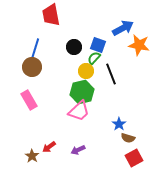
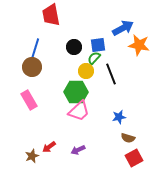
blue square: rotated 28 degrees counterclockwise
green hexagon: moved 6 px left; rotated 15 degrees clockwise
blue star: moved 7 px up; rotated 24 degrees clockwise
brown star: rotated 16 degrees clockwise
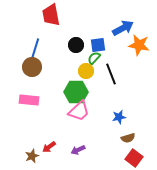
black circle: moved 2 px right, 2 px up
pink rectangle: rotated 54 degrees counterclockwise
brown semicircle: rotated 32 degrees counterclockwise
red square: rotated 24 degrees counterclockwise
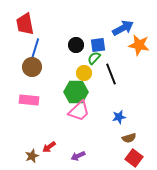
red trapezoid: moved 26 px left, 9 px down
yellow circle: moved 2 px left, 2 px down
brown semicircle: moved 1 px right
purple arrow: moved 6 px down
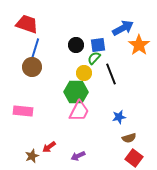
red trapezoid: moved 2 px right; rotated 120 degrees clockwise
orange star: rotated 25 degrees clockwise
pink rectangle: moved 6 px left, 11 px down
pink trapezoid: rotated 20 degrees counterclockwise
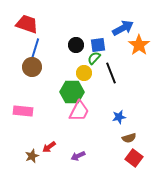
black line: moved 1 px up
green hexagon: moved 4 px left
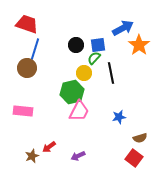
brown circle: moved 5 px left, 1 px down
black line: rotated 10 degrees clockwise
green hexagon: rotated 15 degrees counterclockwise
brown semicircle: moved 11 px right
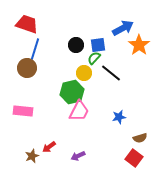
black line: rotated 40 degrees counterclockwise
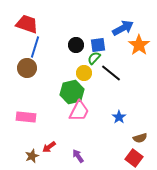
blue line: moved 2 px up
pink rectangle: moved 3 px right, 6 px down
blue star: rotated 24 degrees counterclockwise
purple arrow: rotated 80 degrees clockwise
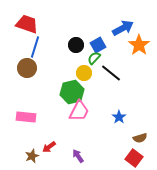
blue square: rotated 21 degrees counterclockwise
